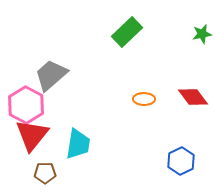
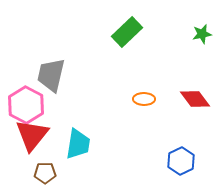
gray trapezoid: rotated 36 degrees counterclockwise
red diamond: moved 2 px right, 2 px down
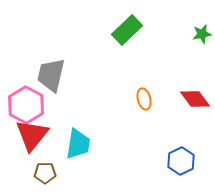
green rectangle: moved 2 px up
orange ellipse: rotated 75 degrees clockwise
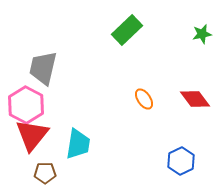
gray trapezoid: moved 8 px left, 7 px up
orange ellipse: rotated 20 degrees counterclockwise
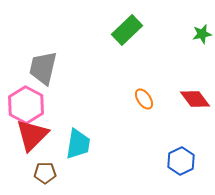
red triangle: rotated 6 degrees clockwise
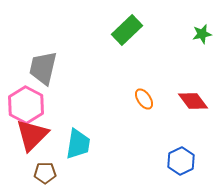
red diamond: moved 2 px left, 2 px down
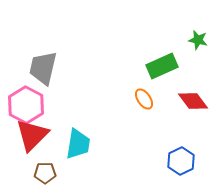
green rectangle: moved 35 px right, 36 px down; rotated 20 degrees clockwise
green star: moved 4 px left, 6 px down; rotated 24 degrees clockwise
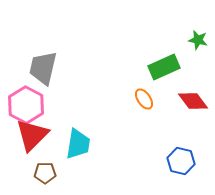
green rectangle: moved 2 px right, 1 px down
blue hexagon: rotated 20 degrees counterclockwise
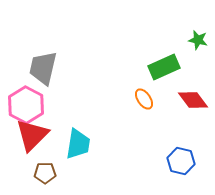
red diamond: moved 1 px up
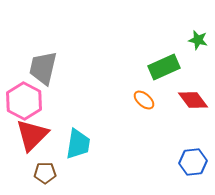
orange ellipse: moved 1 px down; rotated 15 degrees counterclockwise
pink hexagon: moved 2 px left, 4 px up
blue hexagon: moved 12 px right, 1 px down; rotated 20 degrees counterclockwise
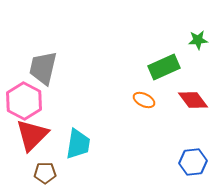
green star: rotated 18 degrees counterclockwise
orange ellipse: rotated 15 degrees counterclockwise
